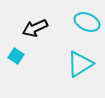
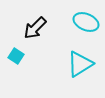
cyan ellipse: moved 1 px left
black arrow: rotated 20 degrees counterclockwise
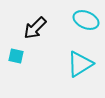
cyan ellipse: moved 2 px up
cyan square: rotated 21 degrees counterclockwise
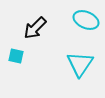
cyan triangle: rotated 24 degrees counterclockwise
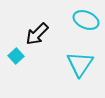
black arrow: moved 2 px right, 6 px down
cyan square: rotated 35 degrees clockwise
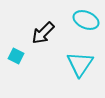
black arrow: moved 6 px right, 1 px up
cyan square: rotated 21 degrees counterclockwise
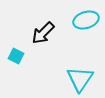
cyan ellipse: rotated 40 degrees counterclockwise
cyan triangle: moved 15 px down
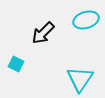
cyan square: moved 8 px down
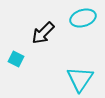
cyan ellipse: moved 3 px left, 2 px up
cyan square: moved 5 px up
